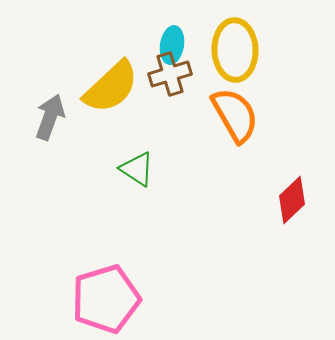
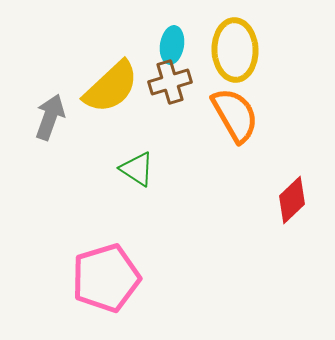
brown cross: moved 8 px down
pink pentagon: moved 21 px up
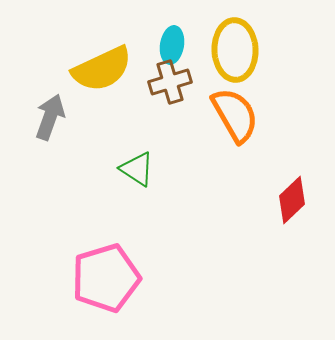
yellow semicircle: moved 9 px left, 18 px up; rotated 18 degrees clockwise
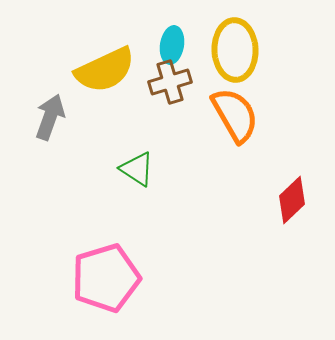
yellow semicircle: moved 3 px right, 1 px down
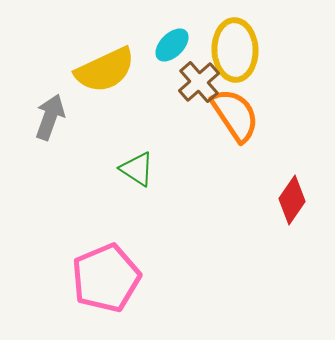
cyan ellipse: rotated 36 degrees clockwise
brown cross: moved 29 px right; rotated 24 degrees counterclockwise
orange semicircle: rotated 4 degrees counterclockwise
red diamond: rotated 12 degrees counterclockwise
pink pentagon: rotated 6 degrees counterclockwise
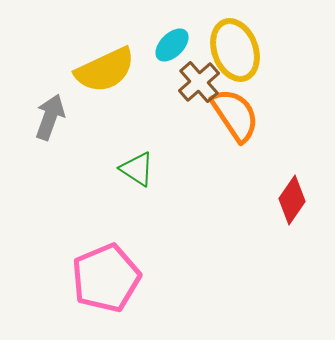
yellow ellipse: rotated 18 degrees counterclockwise
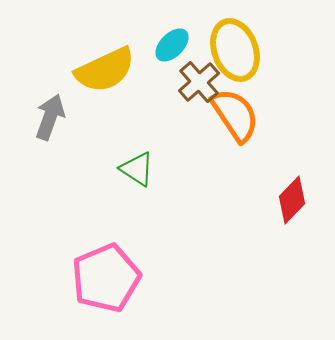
red diamond: rotated 9 degrees clockwise
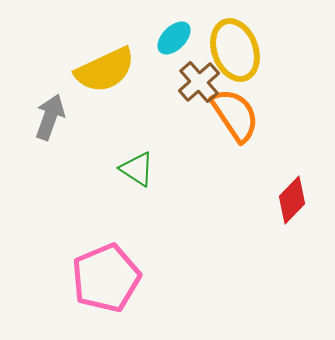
cyan ellipse: moved 2 px right, 7 px up
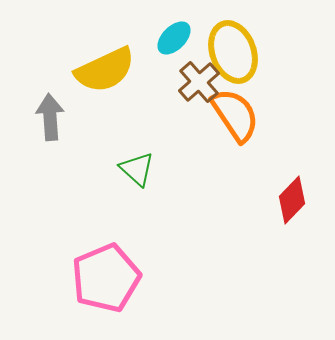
yellow ellipse: moved 2 px left, 2 px down
gray arrow: rotated 24 degrees counterclockwise
green triangle: rotated 9 degrees clockwise
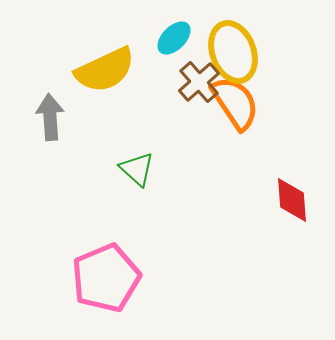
orange semicircle: moved 12 px up
red diamond: rotated 48 degrees counterclockwise
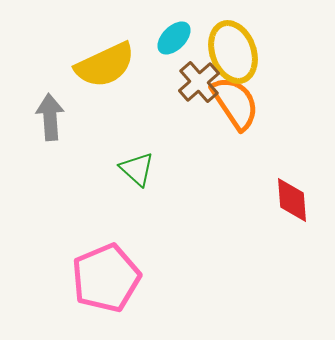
yellow semicircle: moved 5 px up
